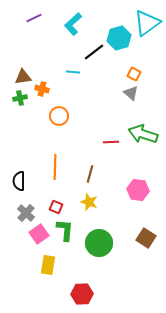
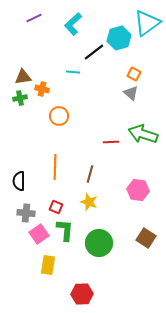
gray cross: rotated 36 degrees counterclockwise
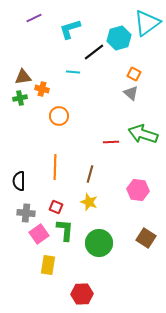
cyan L-shape: moved 3 px left, 5 px down; rotated 25 degrees clockwise
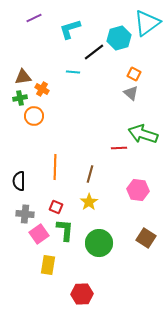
orange cross: rotated 16 degrees clockwise
orange circle: moved 25 px left
red line: moved 8 px right, 6 px down
yellow star: rotated 18 degrees clockwise
gray cross: moved 1 px left, 1 px down
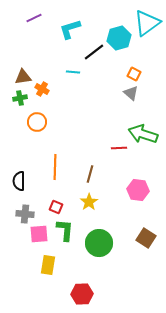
orange circle: moved 3 px right, 6 px down
pink square: rotated 30 degrees clockwise
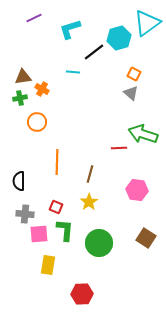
orange line: moved 2 px right, 5 px up
pink hexagon: moved 1 px left
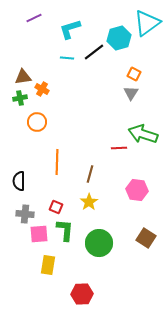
cyan line: moved 6 px left, 14 px up
gray triangle: rotated 21 degrees clockwise
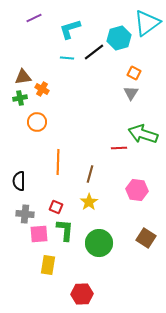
orange square: moved 1 px up
orange line: moved 1 px right
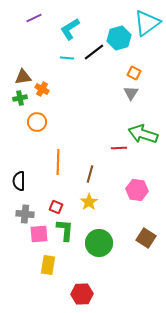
cyan L-shape: rotated 15 degrees counterclockwise
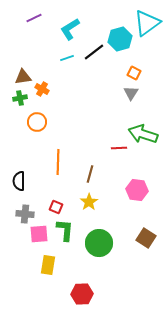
cyan hexagon: moved 1 px right, 1 px down
cyan line: rotated 24 degrees counterclockwise
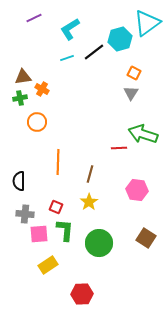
yellow rectangle: rotated 48 degrees clockwise
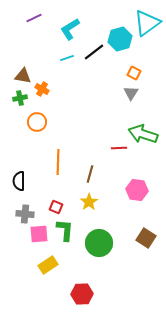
brown triangle: moved 1 px up; rotated 18 degrees clockwise
